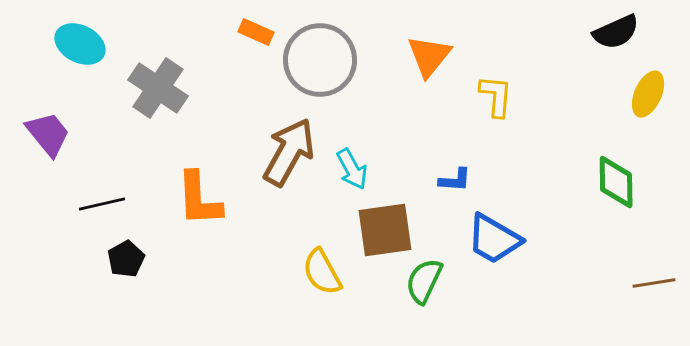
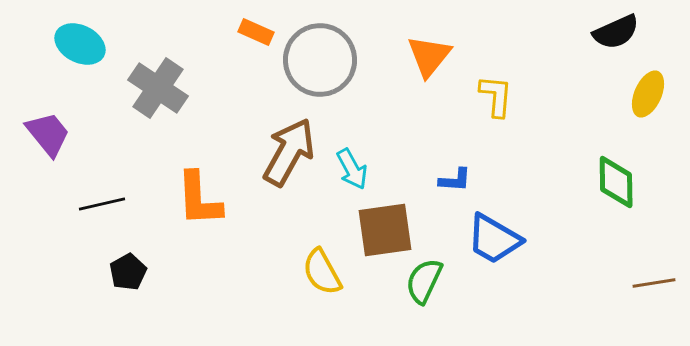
black pentagon: moved 2 px right, 13 px down
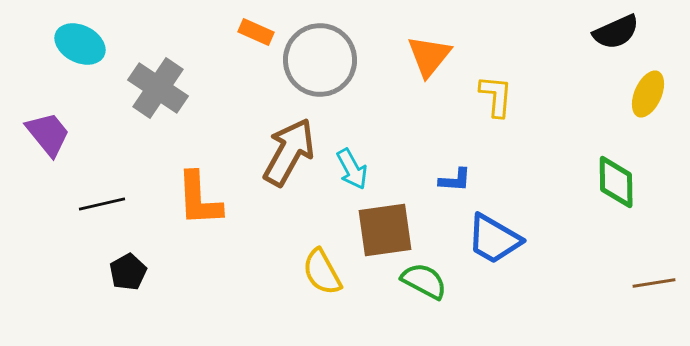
green semicircle: rotated 93 degrees clockwise
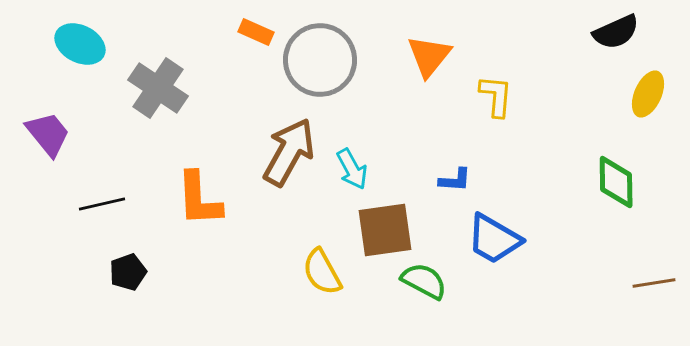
black pentagon: rotated 9 degrees clockwise
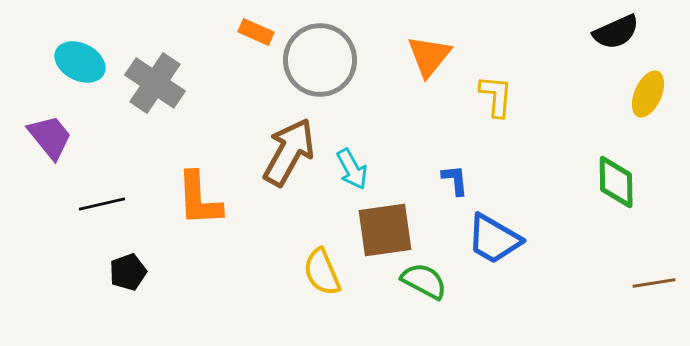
cyan ellipse: moved 18 px down
gray cross: moved 3 px left, 5 px up
purple trapezoid: moved 2 px right, 3 px down
blue L-shape: rotated 100 degrees counterclockwise
yellow semicircle: rotated 6 degrees clockwise
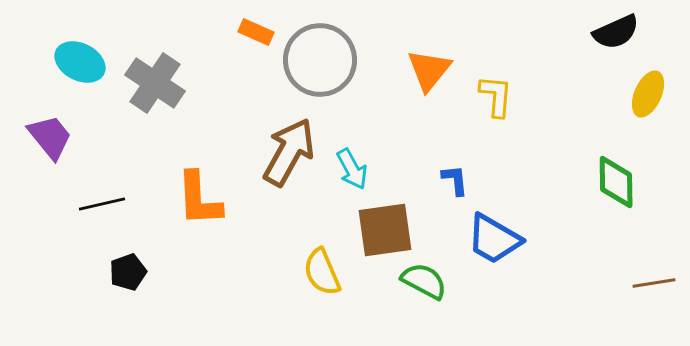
orange triangle: moved 14 px down
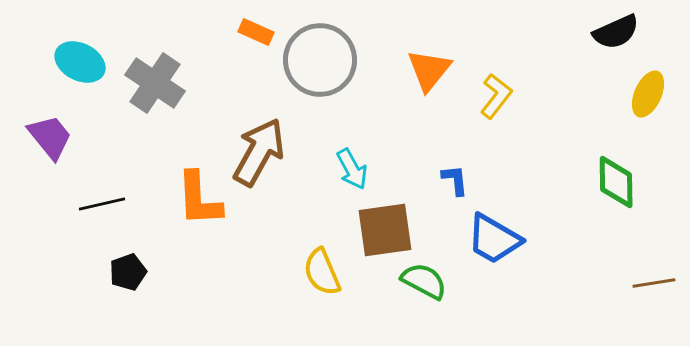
yellow L-shape: rotated 33 degrees clockwise
brown arrow: moved 30 px left
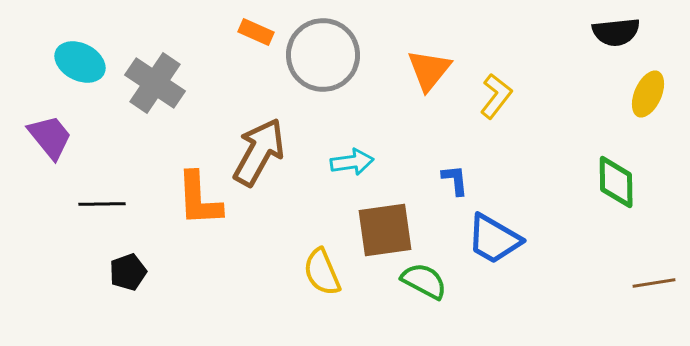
black semicircle: rotated 18 degrees clockwise
gray circle: moved 3 px right, 5 px up
cyan arrow: moved 7 px up; rotated 69 degrees counterclockwise
black line: rotated 12 degrees clockwise
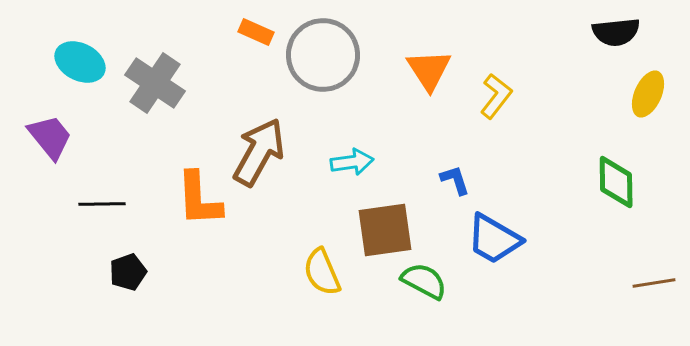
orange triangle: rotated 12 degrees counterclockwise
blue L-shape: rotated 12 degrees counterclockwise
